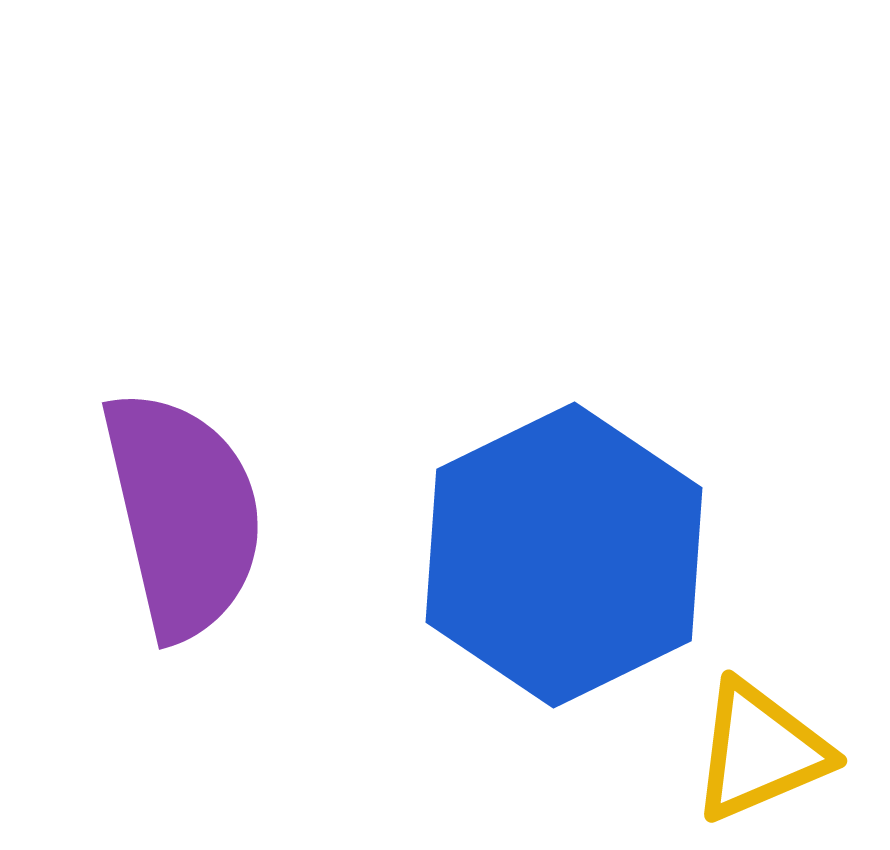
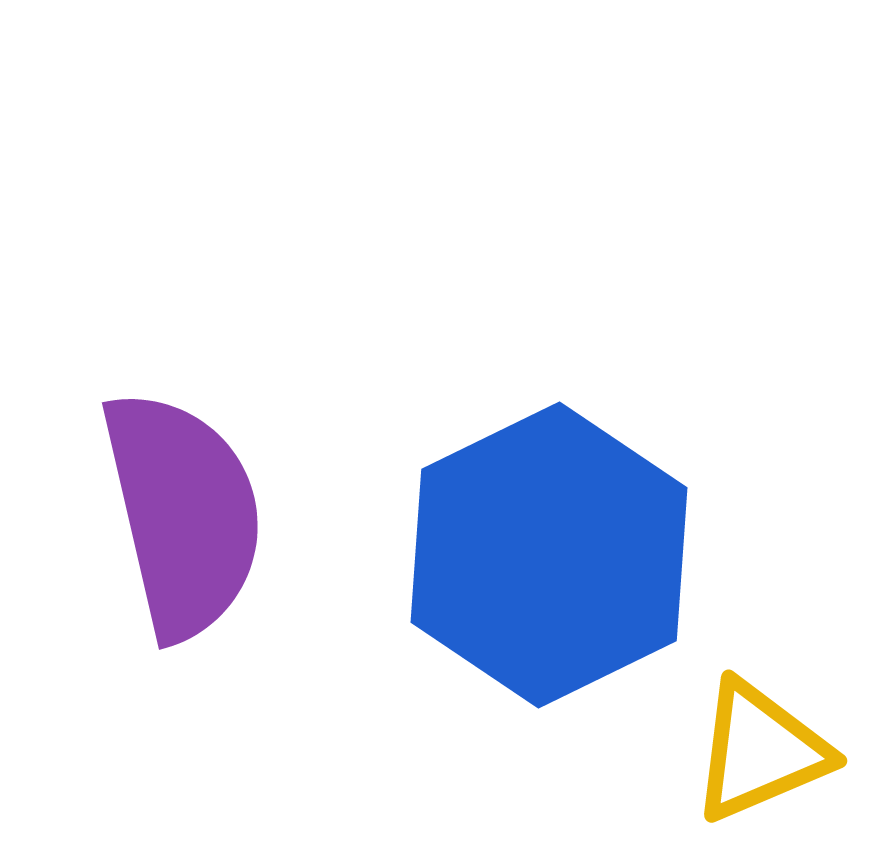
blue hexagon: moved 15 px left
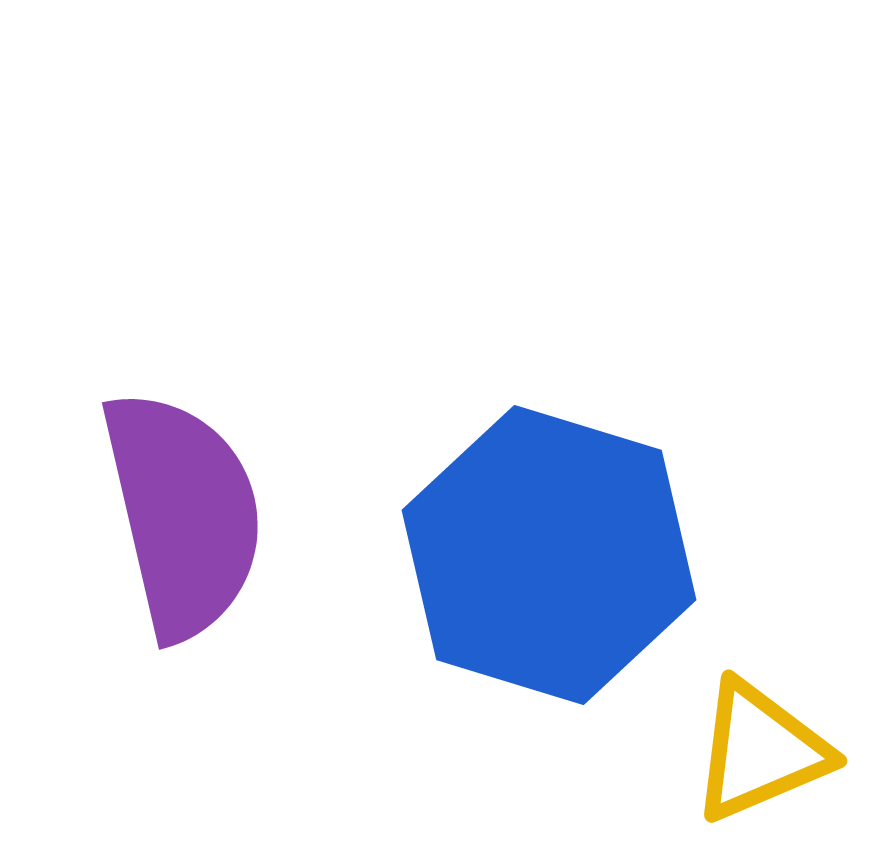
blue hexagon: rotated 17 degrees counterclockwise
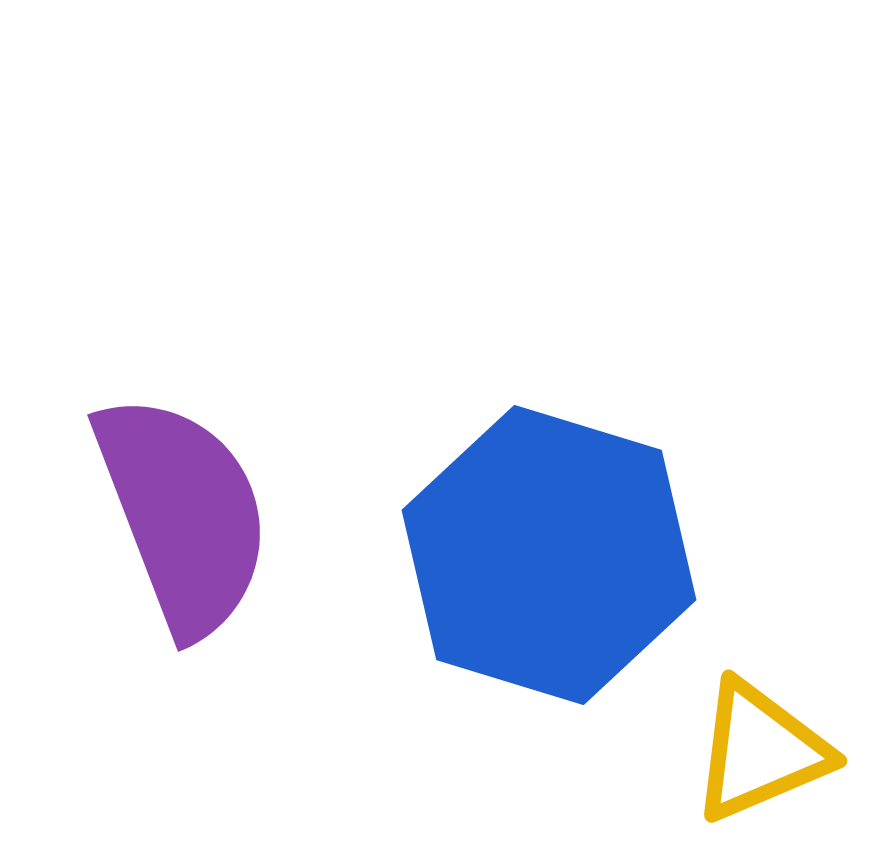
purple semicircle: rotated 8 degrees counterclockwise
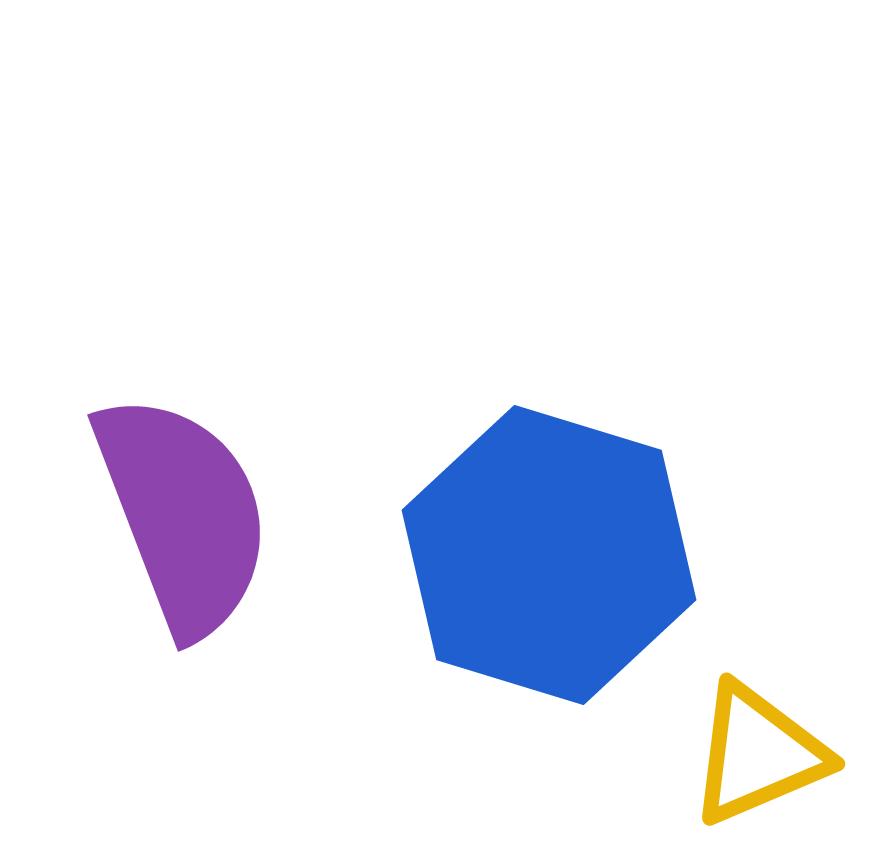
yellow triangle: moved 2 px left, 3 px down
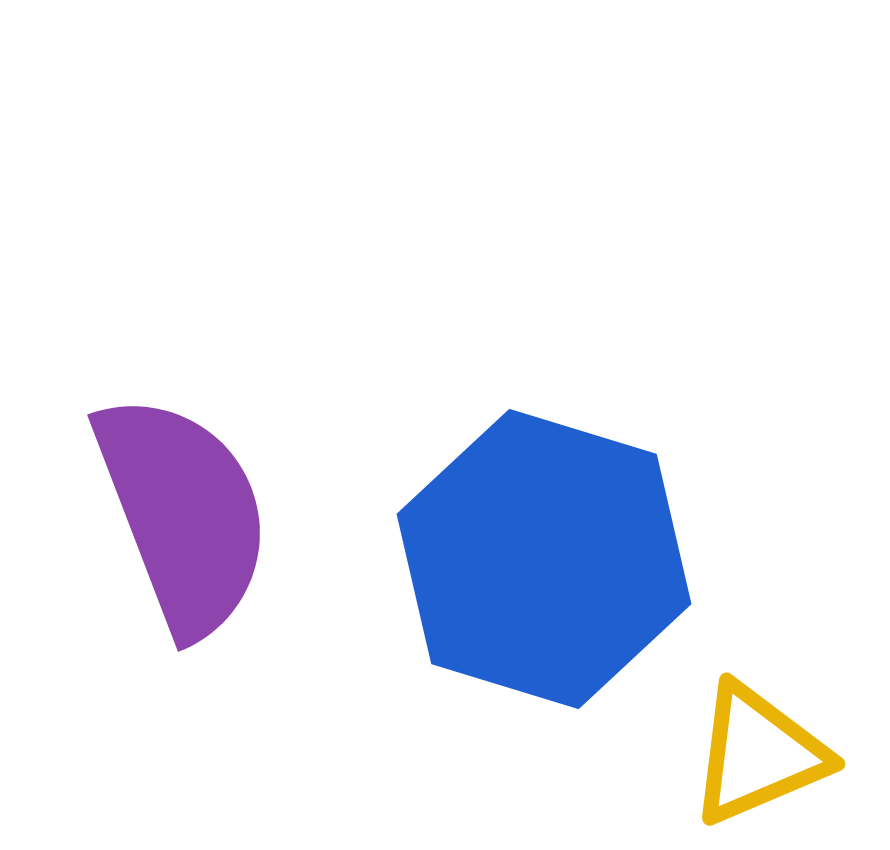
blue hexagon: moved 5 px left, 4 px down
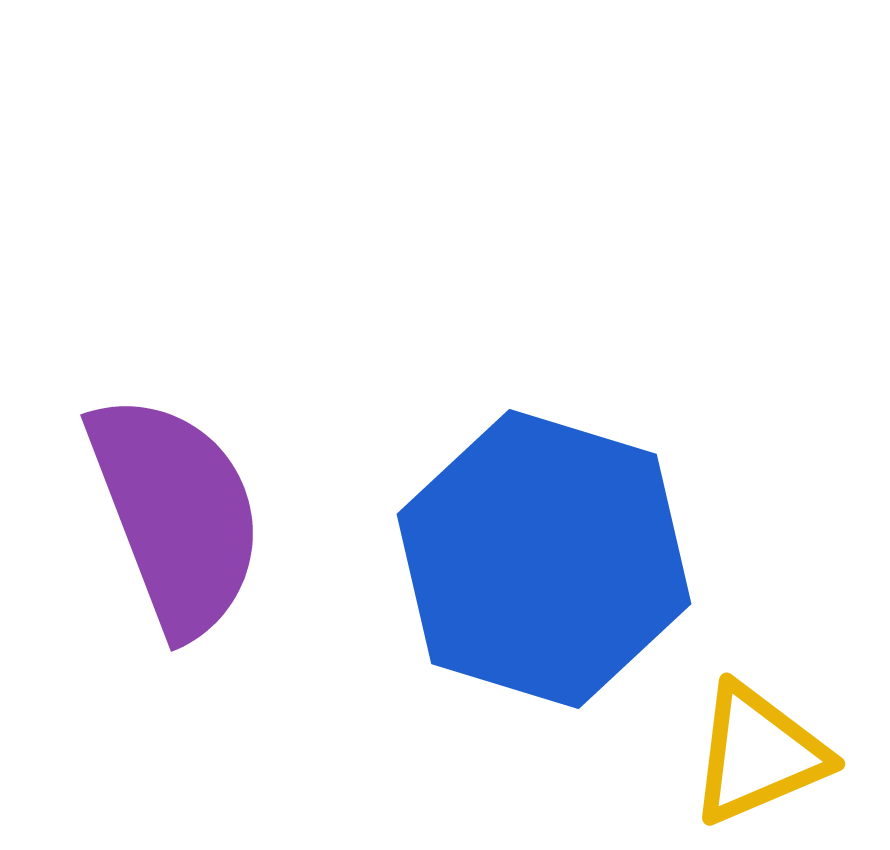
purple semicircle: moved 7 px left
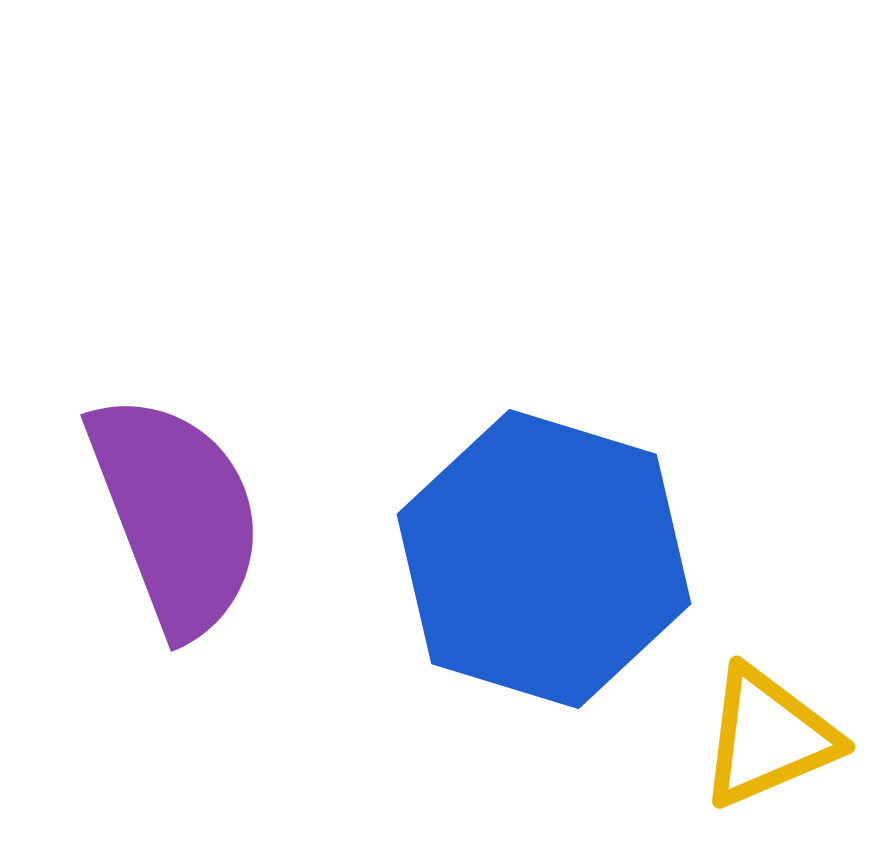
yellow triangle: moved 10 px right, 17 px up
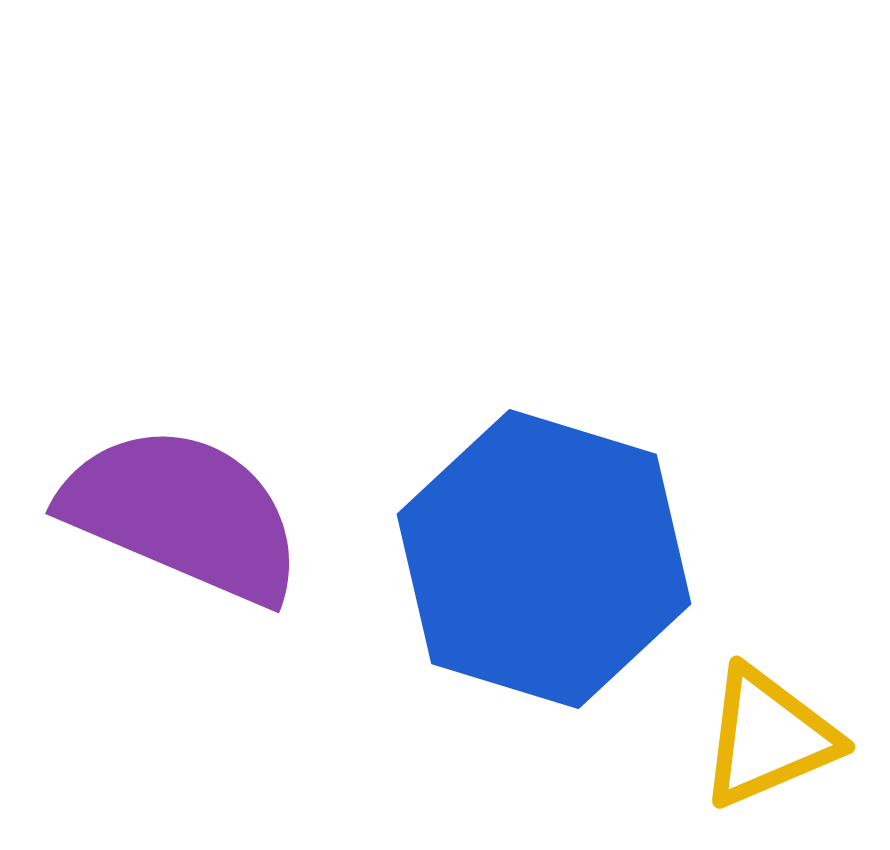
purple semicircle: moved 7 px right; rotated 46 degrees counterclockwise
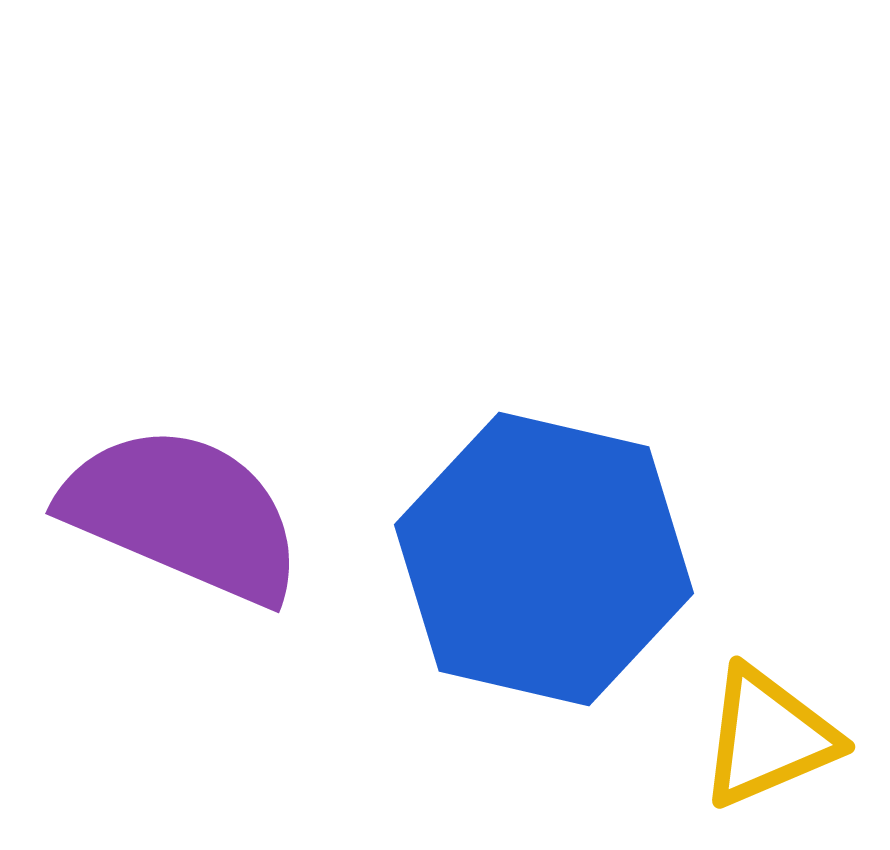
blue hexagon: rotated 4 degrees counterclockwise
